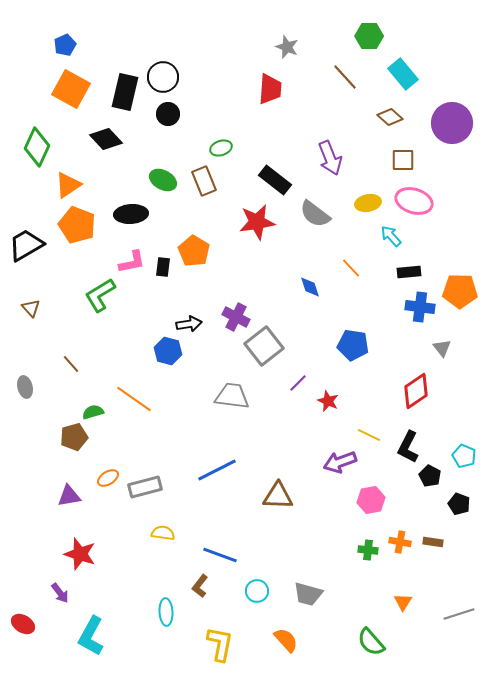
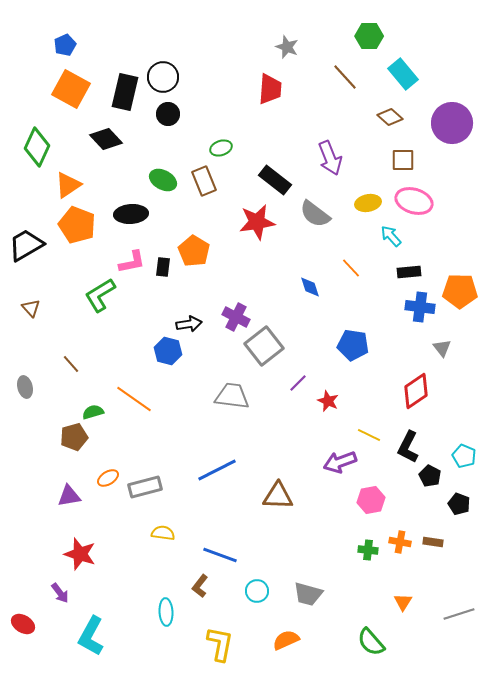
orange semicircle at (286, 640): rotated 72 degrees counterclockwise
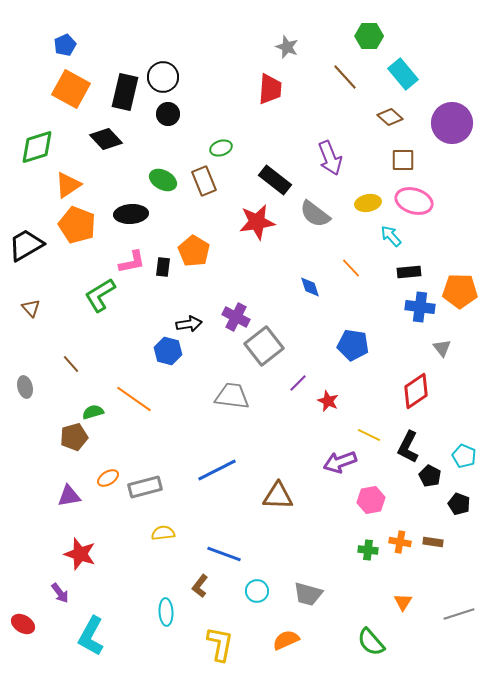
green diamond at (37, 147): rotated 48 degrees clockwise
yellow semicircle at (163, 533): rotated 15 degrees counterclockwise
blue line at (220, 555): moved 4 px right, 1 px up
